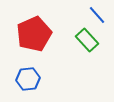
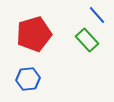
red pentagon: rotated 8 degrees clockwise
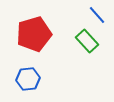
green rectangle: moved 1 px down
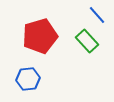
red pentagon: moved 6 px right, 2 px down
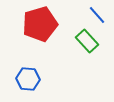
red pentagon: moved 12 px up
blue hexagon: rotated 10 degrees clockwise
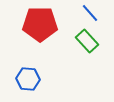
blue line: moved 7 px left, 2 px up
red pentagon: rotated 16 degrees clockwise
